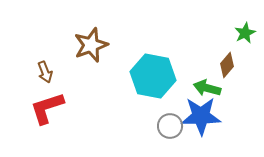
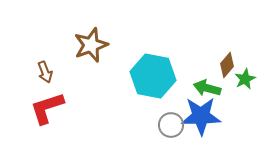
green star: moved 46 px down
gray circle: moved 1 px right, 1 px up
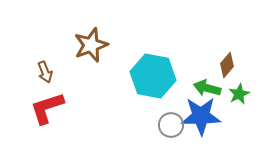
green star: moved 6 px left, 15 px down
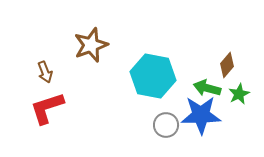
blue star: moved 1 px up
gray circle: moved 5 px left
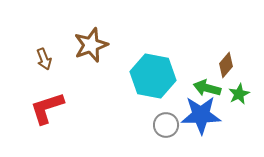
brown diamond: moved 1 px left
brown arrow: moved 1 px left, 13 px up
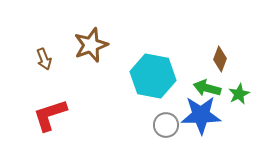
brown diamond: moved 6 px left, 6 px up; rotated 20 degrees counterclockwise
red L-shape: moved 3 px right, 7 px down
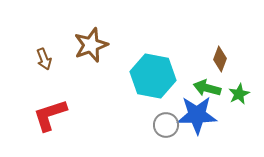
blue star: moved 4 px left
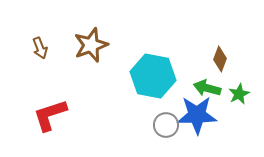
brown arrow: moved 4 px left, 11 px up
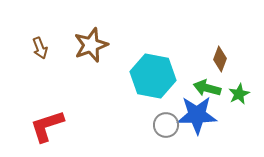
red L-shape: moved 3 px left, 11 px down
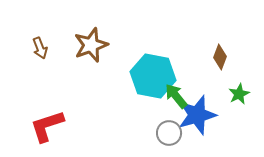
brown diamond: moved 2 px up
green arrow: moved 31 px left, 8 px down; rotated 36 degrees clockwise
blue star: rotated 15 degrees counterclockwise
gray circle: moved 3 px right, 8 px down
